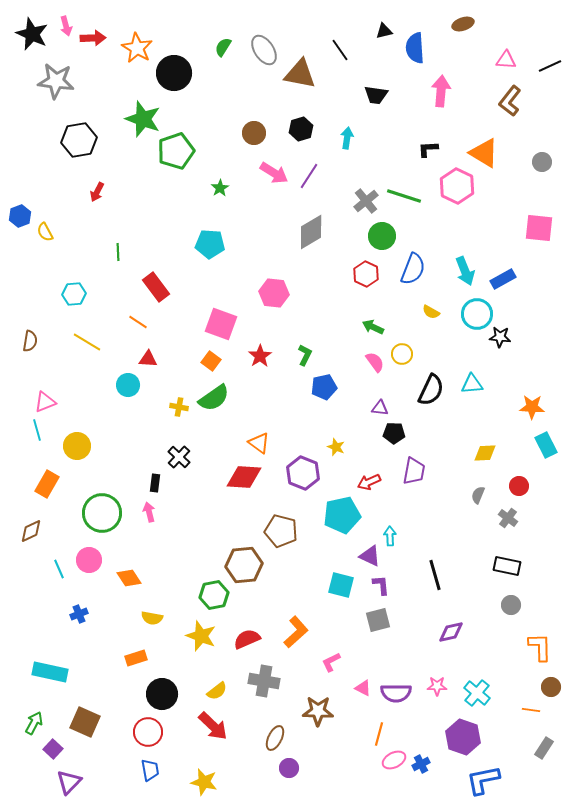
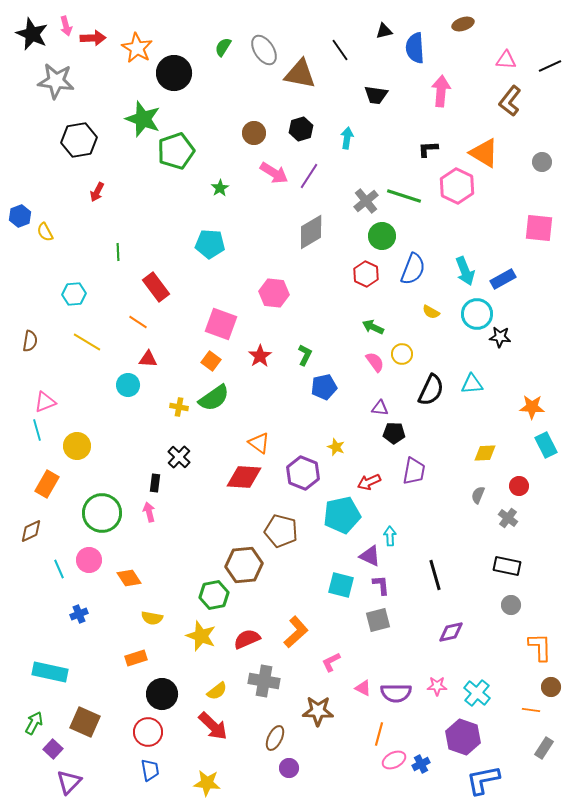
yellow star at (204, 782): moved 3 px right, 1 px down; rotated 8 degrees counterclockwise
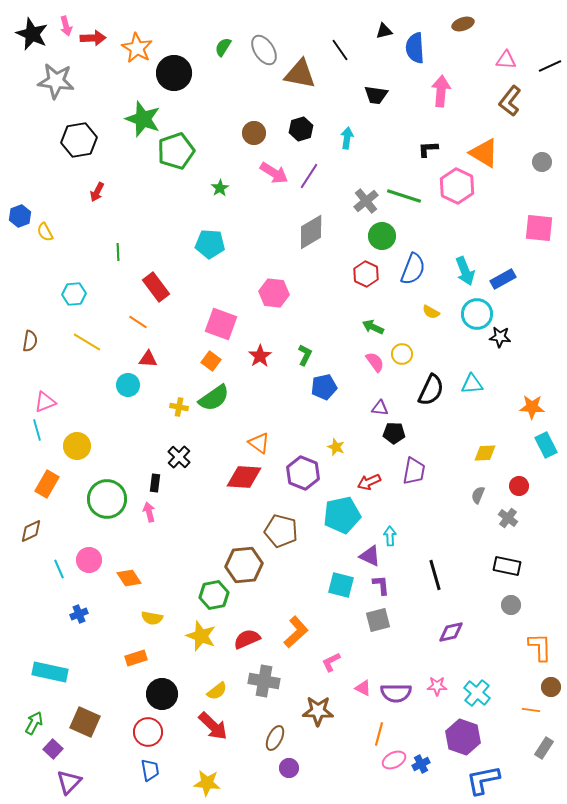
green circle at (102, 513): moved 5 px right, 14 px up
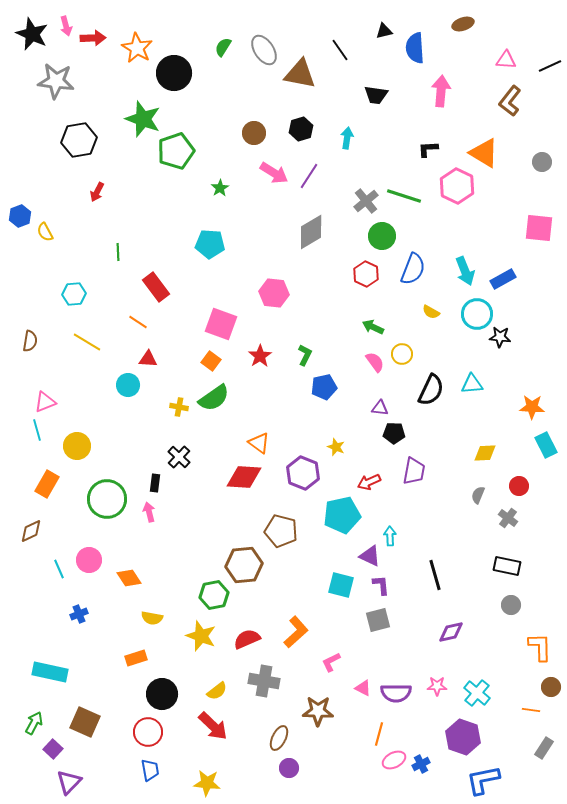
brown ellipse at (275, 738): moved 4 px right
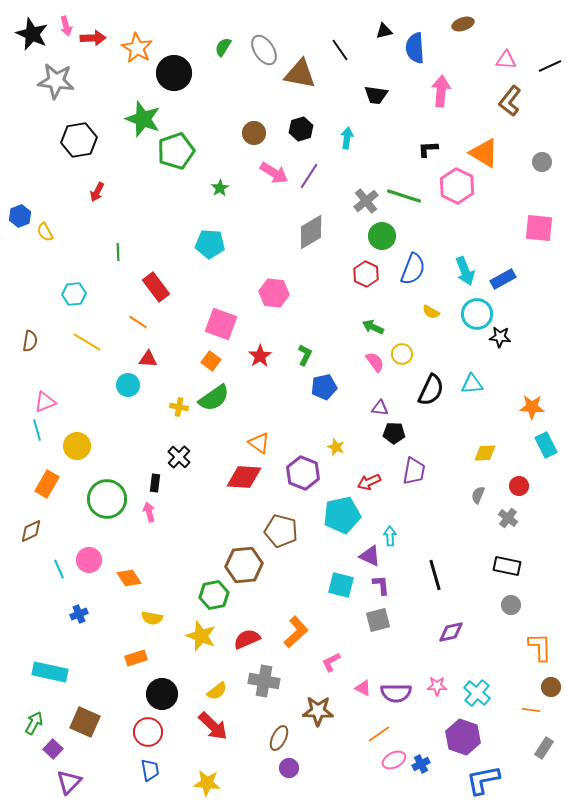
orange line at (379, 734): rotated 40 degrees clockwise
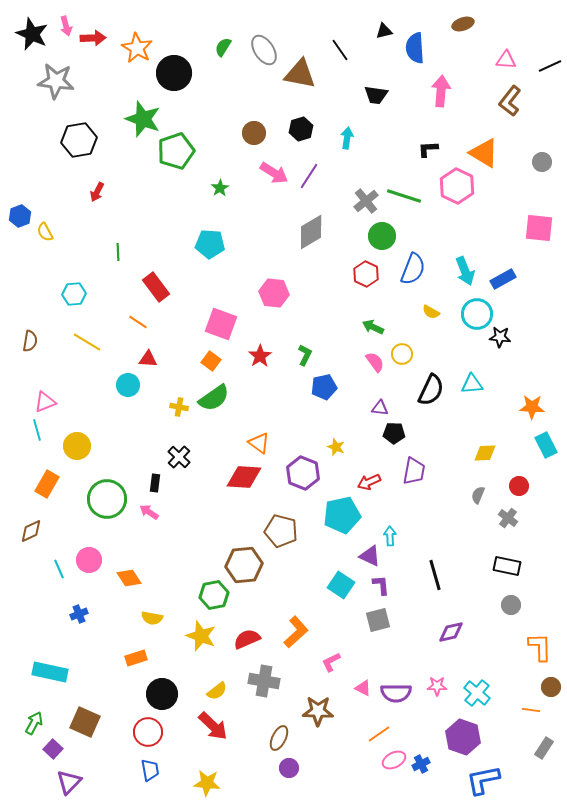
pink arrow at (149, 512): rotated 42 degrees counterclockwise
cyan square at (341, 585): rotated 20 degrees clockwise
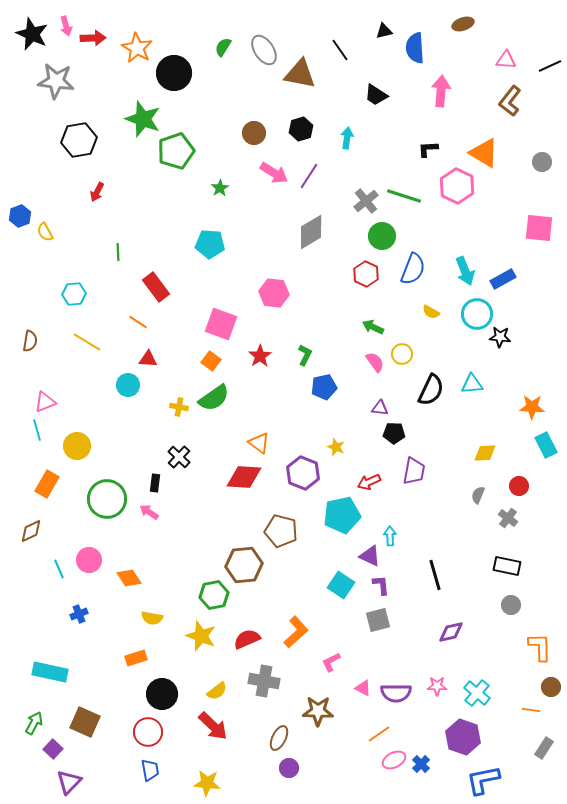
black trapezoid at (376, 95): rotated 25 degrees clockwise
blue cross at (421, 764): rotated 18 degrees counterclockwise
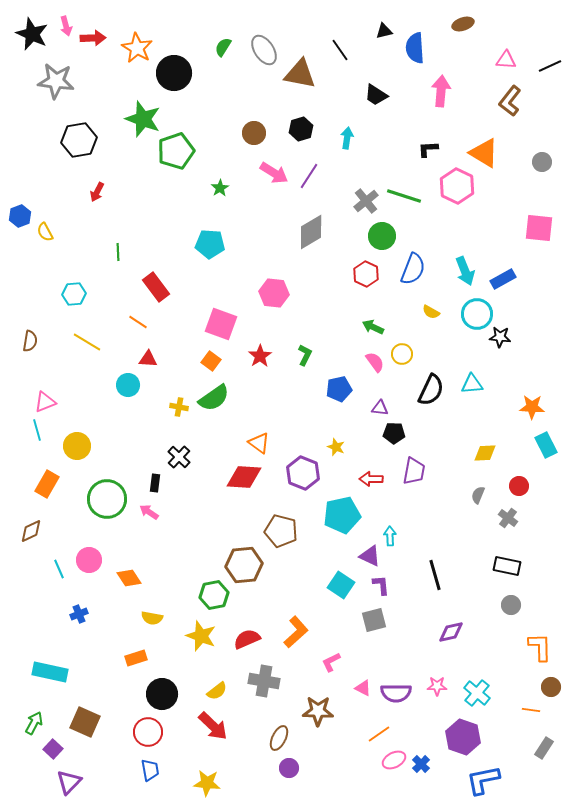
blue pentagon at (324, 387): moved 15 px right, 2 px down
red arrow at (369, 482): moved 2 px right, 3 px up; rotated 25 degrees clockwise
gray square at (378, 620): moved 4 px left
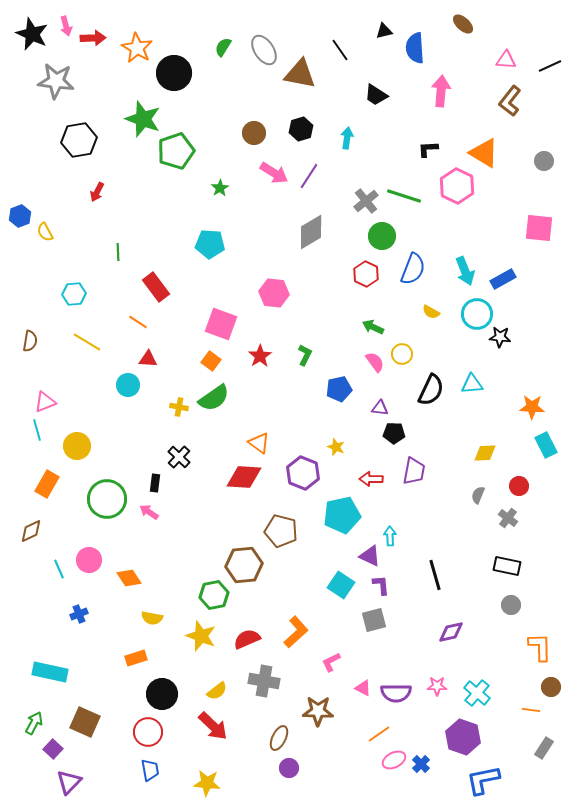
brown ellipse at (463, 24): rotated 60 degrees clockwise
gray circle at (542, 162): moved 2 px right, 1 px up
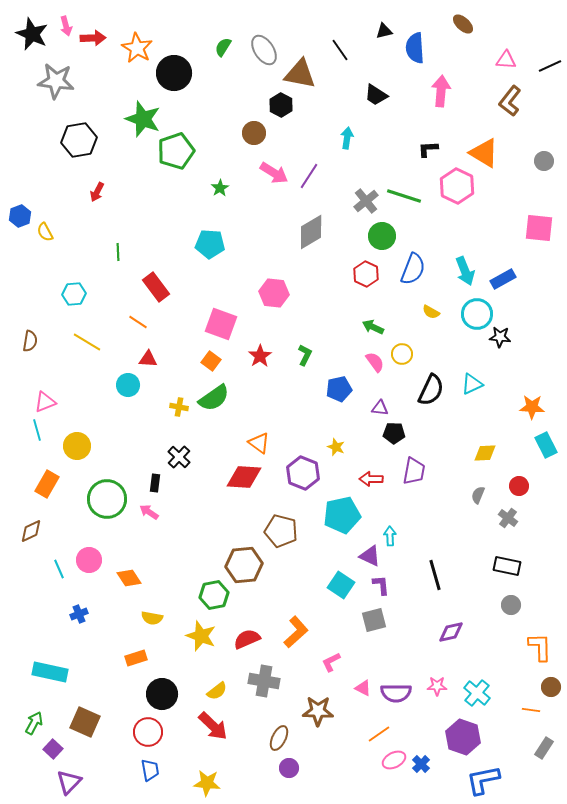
black hexagon at (301, 129): moved 20 px left, 24 px up; rotated 15 degrees counterclockwise
cyan triangle at (472, 384): rotated 20 degrees counterclockwise
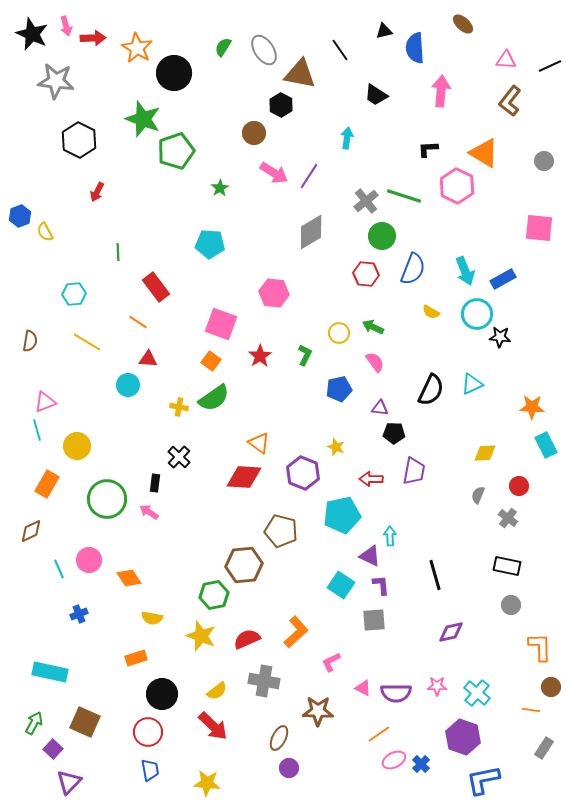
black hexagon at (79, 140): rotated 24 degrees counterclockwise
red hexagon at (366, 274): rotated 20 degrees counterclockwise
yellow circle at (402, 354): moved 63 px left, 21 px up
gray square at (374, 620): rotated 10 degrees clockwise
